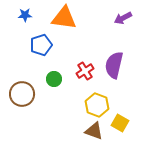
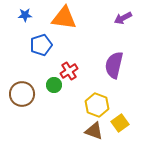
red cross: moved 16 px left
green circle: moved 6 px down
yellow square: rotated 24 degrees clockwise
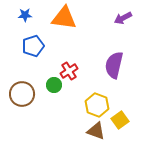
blue pentagon: moved 8 px left, 1 px down
yellow square: moved 3 px up
brown triangle: moved 2 px right
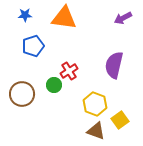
yellow hexagon: moved 2 px left, 1 px up
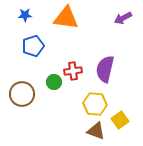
orange triangle: moved 2 px right
purple semicircle: moved 9 px left, 4 px down
red cross: moved 4 px right; rotated 24 degrees clockwise
green circle: moved 3 px up
yellow hexagon: rotated 15 degrees counterclockwise
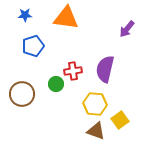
purple arrow: moved 4 px right, 11 px down; rotated 24 degrees counterclockwise
green circle: moved 2 px right, 2 px down
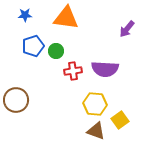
purple semicircle: rotated 100 degrees counterclockwise
green circle: moved 33 px up
brown circle: moved 6 px left, 6 px down
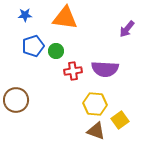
orange triangle: moved 1 px left
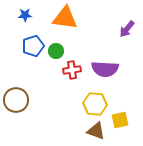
red cross: moved 1 px left, 1 px up
yellow square: rotated 24 degrees clockwise
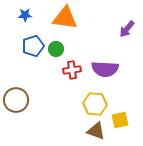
green circle: moved 2 px up
